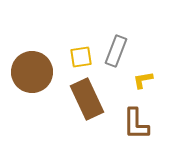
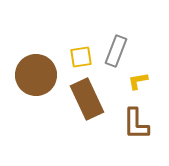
brown circle: moved 4 px right, 3 px down
yellow L-shape: moved 5 px left, 1 px down
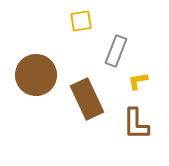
yellow square: moved 36 px up
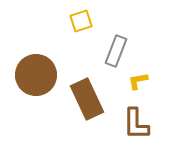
yellow square: rotated 10 degrees counterclockwise
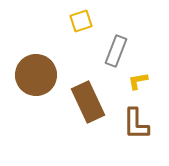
brown rectangle: moved 1 px right, 3 px down
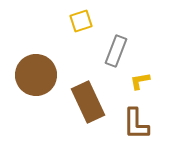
yellow L-shape: moved 2 px right
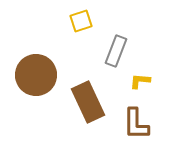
yellow L-shape: rotated 15 degrees clockwise
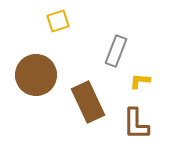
yellow square: moved 23 px left
